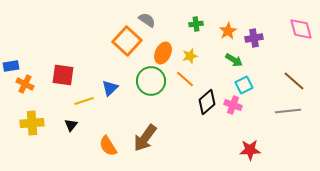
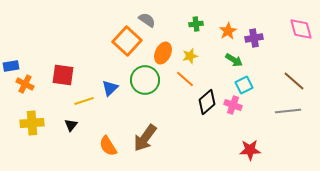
green circle: moved 6 px left, 1 px up
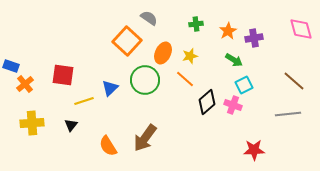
gray semicircle: moved 2 px right, 2 px up
blue rectangle: rotated 28 degrees clockwise
orange cross: rotated 24 degrees clockwise
gray line: moved 3 px down
red star: moved 4 px right
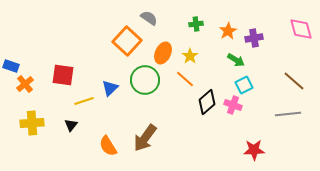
yellow star: rotated 21 degrees counterclockwise
green arrow: moved 2 px right
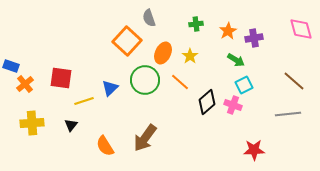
gray semicircle: rotated 144 degrees counterclockwise
red square: moved 2 px left, 3 px down
orange line: moved 5 px left, 3 px down
orange semicircle: moved 3 px left
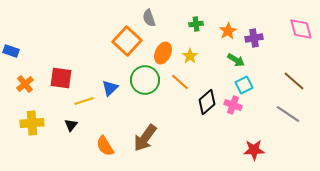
blue rectangle: moved 15 px up
gray line: rotated 40 degrees clockwise
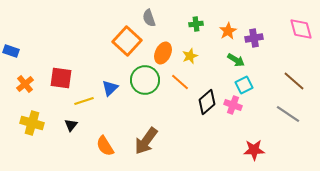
yellow star: rotated 14 degrees clockwise
yellow cross: rotated 20 degrees clockwise
brown arrow: moved 1 px right, 3 px down
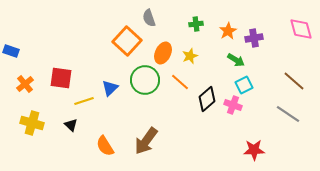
black diamond: moved 3 px up
black triangle: rotated 24 degrees counterclockwise
